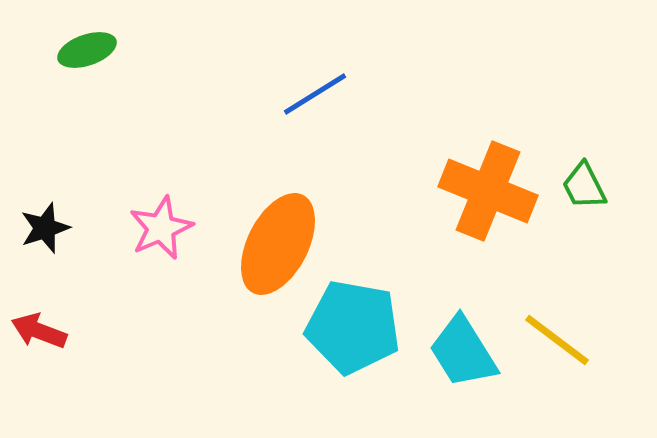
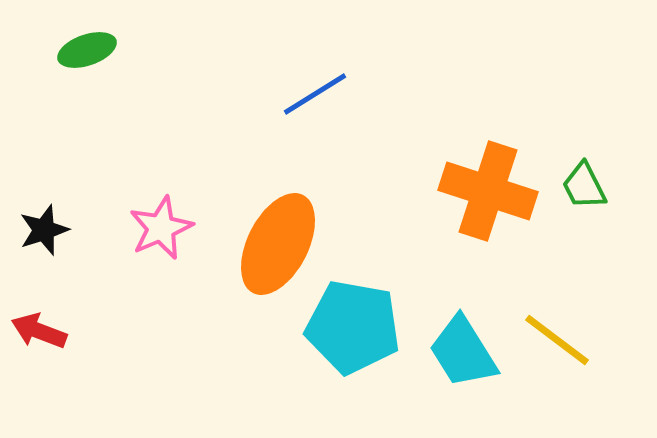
orange cross: rotated 4 degrees counterclockwise
black star: moved 1 px left, 2 px down
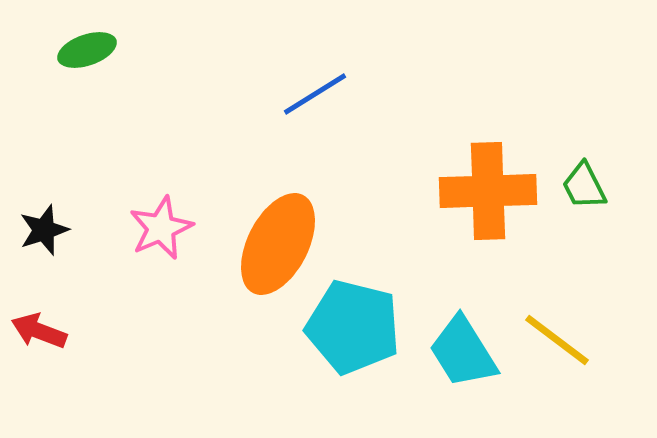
orange cross: rotated 20 degrees counterclockwise
cyan pentagon: rotated 4 degrees clockwise
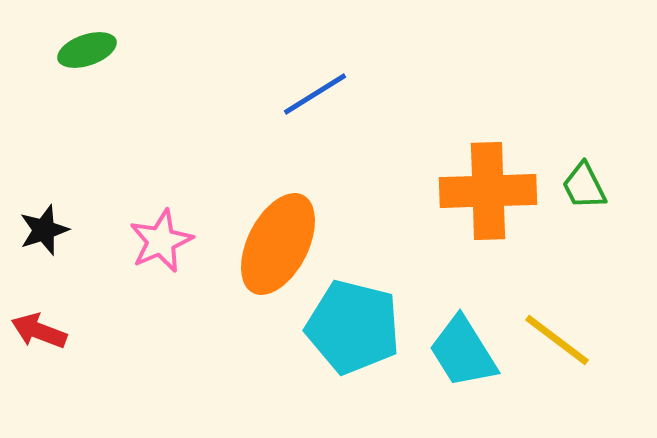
pink star: moved 13 px down
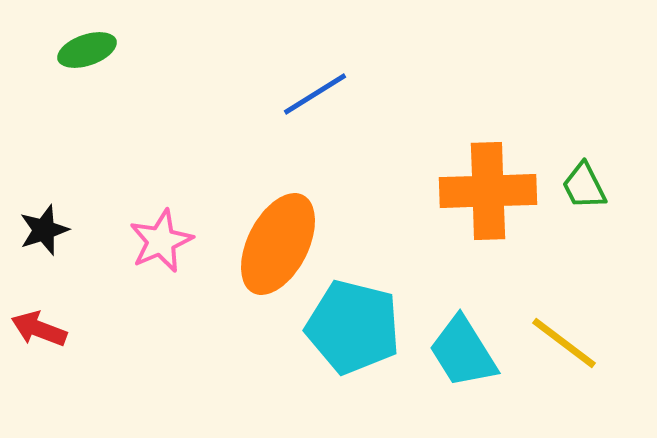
red arrow: moved 2 px up
yellow line: moved 7 px right, 3 px down
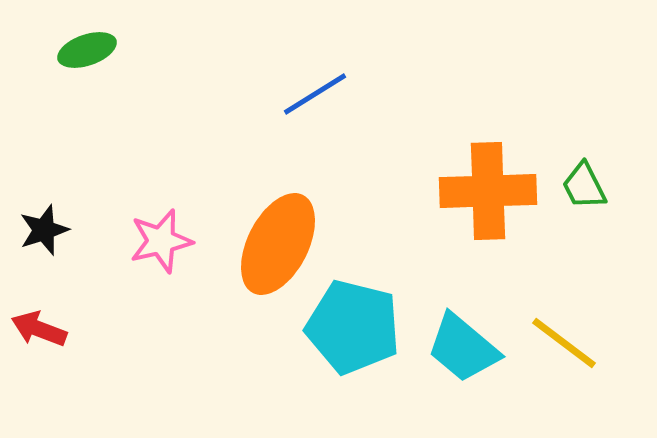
pink star: rotated 10 degrees clockwise
cyan trapezoid: moved 4 px up; rotated 18 degrees counterclockwise
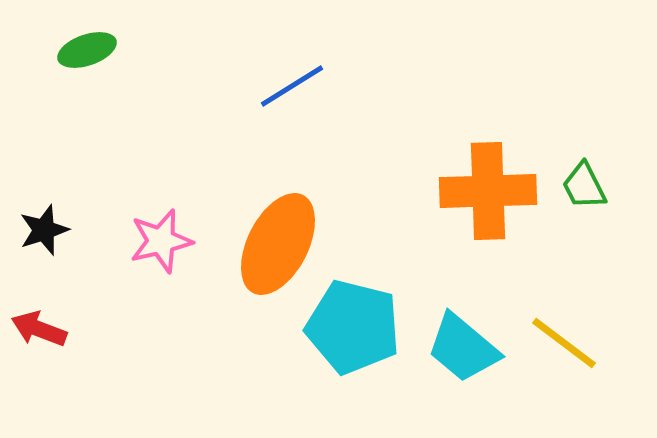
blue line: moved 23 px left, 8 px up
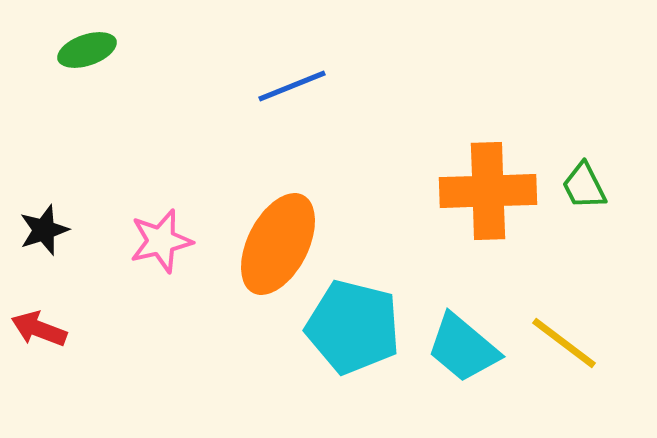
blue line: rotated 10 degrees clockwise
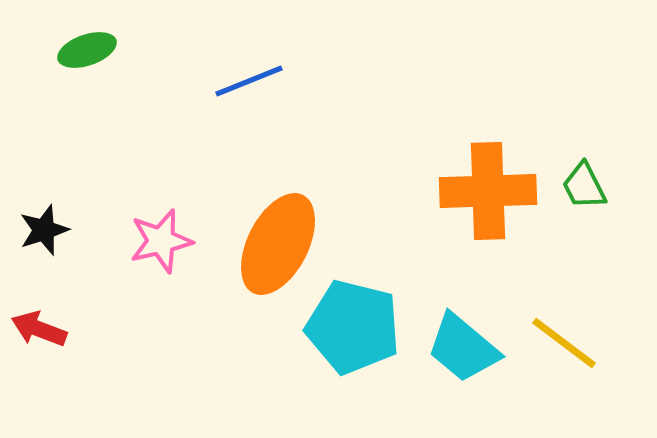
blue line: moved 43 px left, 5 px up
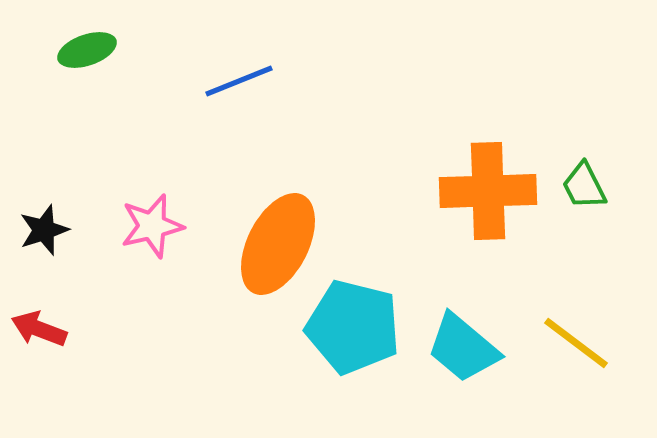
blue line: moved 10 px left
pink star: moved 9 px left, 15 px up
yellow line: moved 12 px right
